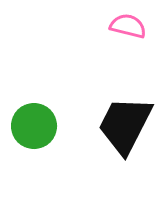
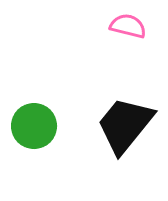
black trapezoid: rotated 12 degrees clockwise
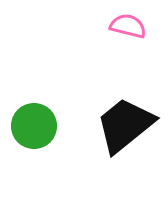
black trapezoid: rotated 12 degrees clockwise
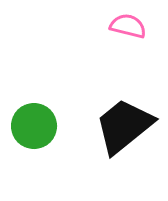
black trapezoid: moved 1 px left, 1 px down
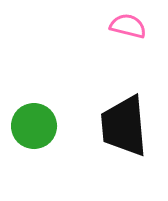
black trapezoid: rotated 56 degrees counterclockwise
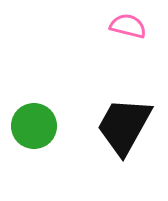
black trapezoid: rotated 34 degrees clockwise
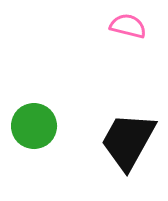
black trapezoid: moved 4 px right, 15 px down
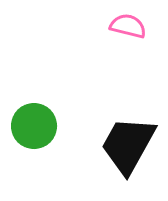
black trapezoid: moved 4 px down
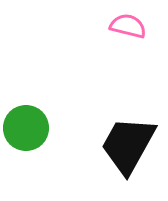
green circle: moved 8 px left, 2 px down
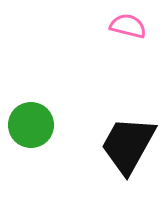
green circle: moved 5 px right, 3 px up
